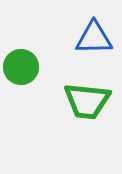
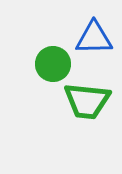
green circle: moved 32 px right, 3 px up
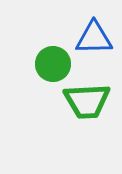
green trapezoid: rotated 9 degrees counterclockwise
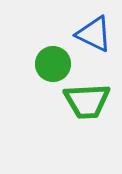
blue triangle: moved 4 px up; rotated 27 degrees clockwise
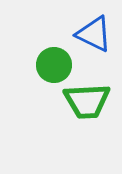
green circle: moved 1 px right, 1 px down
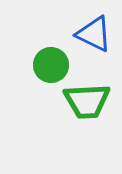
green circle: moved 3 px left
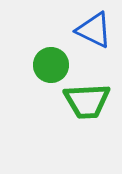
blue triangle: moved 4 px up
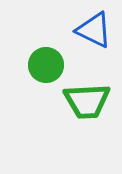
green circle: moved 5 px left
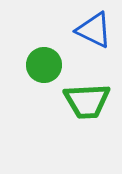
green circle: moved 2 px left
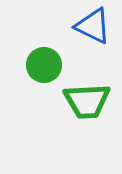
blue triangle: moved 1 px left, 4 px up
